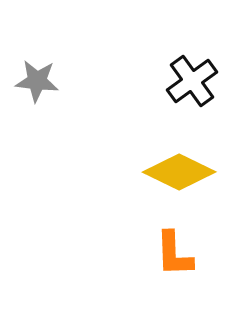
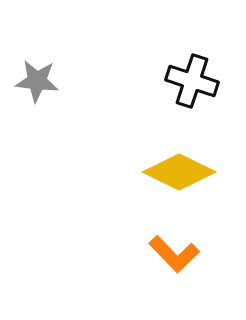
black cross: rotated 36 degrees counterclockwise
orange L-shape: rotated 42 degrees counterclockwise
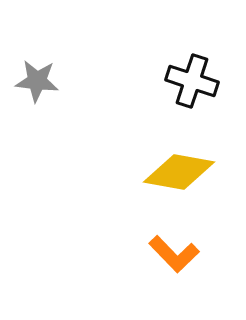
yellow diamond: rotated 16 degrees counterclockwise
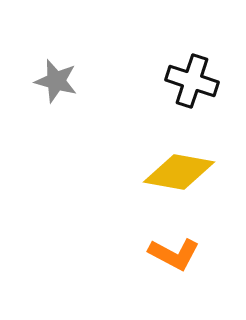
gray star: moved 19 px right; rotated 9 degrees clockwise
orange L-shape: rotated 18 degrees counterclockwise
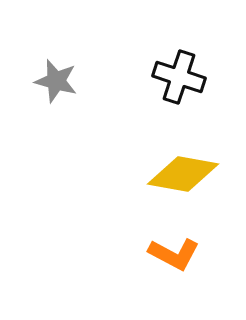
black cross: moved 13 px left, 4 px up
yellow diamond: moved 4 px right, 2 px down
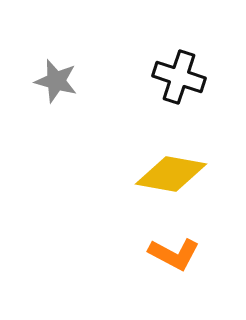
yellow diamond: moved 12 px left
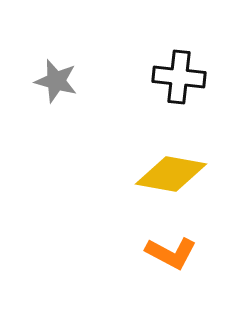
black cross: rotated 12 degrees counterclockwise
orange L-shape: moved 3 px left, 1 px up
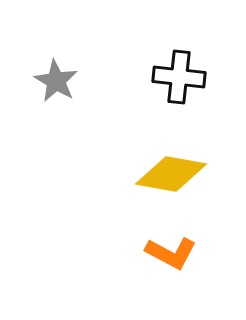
gray star: rotated 15 degrees clockwise
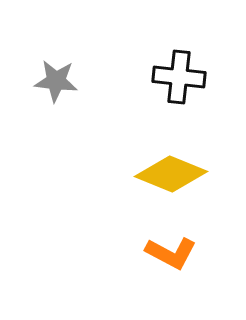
gray star: rotated 24 degrees counterclockwise
yellow diamond: rotated 12 degrees clockwise
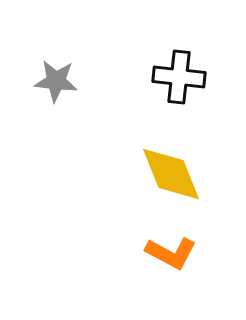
yellow diamond: rotated 46 degrees clockwise
